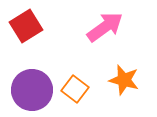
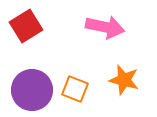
pink arrow: rotated 48 degrees clockwise
orange square: rotated 16 degrees counterclockwise
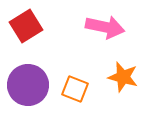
orange star: moved 1 px left, 3 px up
purple circle: moved 4 px left, 5 px up
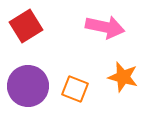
purple circle: moved 1 px down
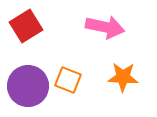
orange star: rotated 12 degrees counterclockwise
orange square: moved 7 px left, 9 px up
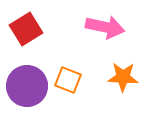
red square: moved 3 px down
purple circle: moved 1 px left
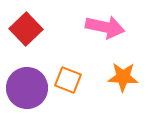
red square: rotated 12 degrees counterclockwise
purple circle: moved 2 px down
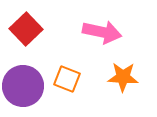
pink arrow: moved 3 px left, 5 px down
orange square: moved 1 px left, 1 px up
purple circle: moved 4 px left, 2 px up
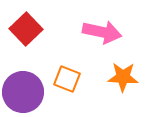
purple circle: moved 6 px down
